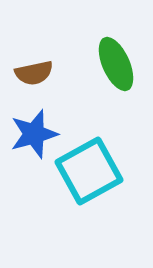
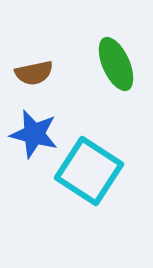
blue star: rotated 30 degrees clockwise
cyan square: rotated 28 degrees counterclockwise
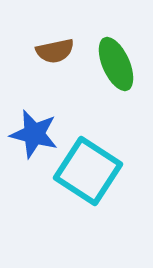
brown semicircle: moved 21 px right, 22 px up
cyan square: moved 1 px left
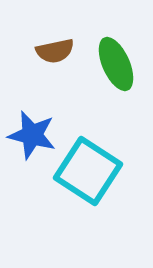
blue star: moved 2 px left, 1 px down
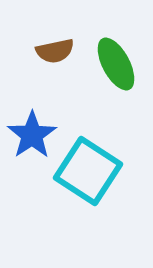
green ellipse: rotated 4 degrees counterclockwise
blue star: rotated 24 degrees clockwise
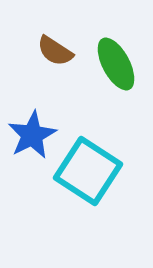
brown semicircle: rotated 45 degrees clockwise
blue star: rotated 6 degrees clockwise
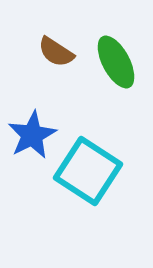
brown semicircle: moved 1 px right, 1 px down
green ellipse: moved 2 px up
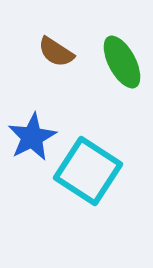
green ellipse: moved 6 px right
blue star: moved 2 px down
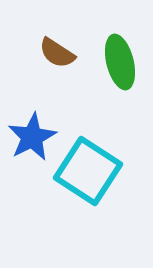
brown semicircle: moved 1 px right, 1 px down
green ellipse: moved 2 px left; rotated 14 degrees clockwise
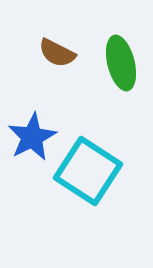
brown semicircle: rotated 6 degrees counterclockwise
green ellipse: moved 1 px right, 1 px down
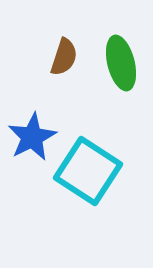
brown semicircle: moved 7 px right, 4 px down; rotated 99 degrees counterclockwise
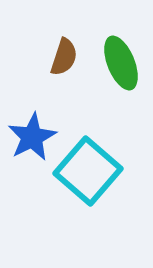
green ellipse: rotated 8 degrees counterclockwise
cyan square: rotated 8 degrees clockwise
